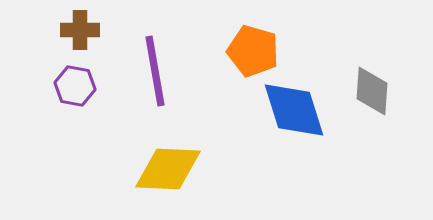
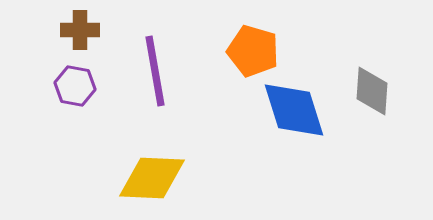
yellow diamond: moved 16 px left, 9 px down
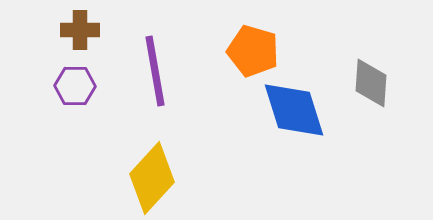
purple hexagon: rotated 9 degrees counterclockwise
gray diamond: moved 1 px left, 8 px up
yellow diamond: rotated 50 degrees counterclockwise
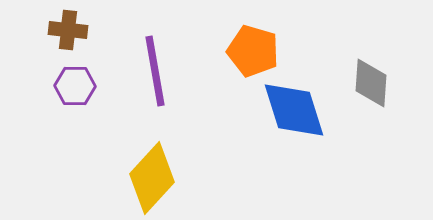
brown cross: moved 12 px left; rotated 6 degrees clockwise
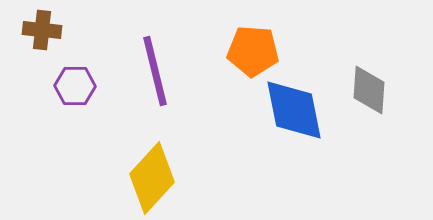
brown cross: moved 26 px left
orange pentagon: rotated 12 degrees counterclockwise
purple line: rotated 4 degrees counterclockwise
gray diamond: moved 2 px left, 7 px down
blue diamond: rotated 6 degrees clockwise
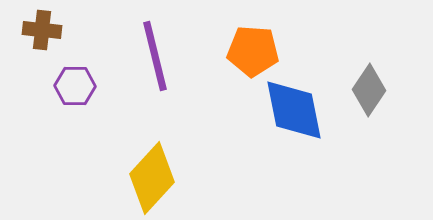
purple line: moved 15 px up
gray diamond: rotated 30 degrees clockwise
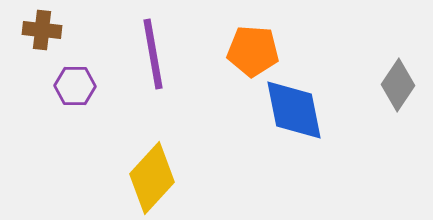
purple line: moved 2 px left, 2 px up; rotated 4 degrees clockwise
gray diamond: moved 29 px right, 5 px up
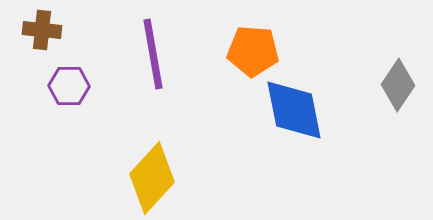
purple hexagon: moved 6 px left
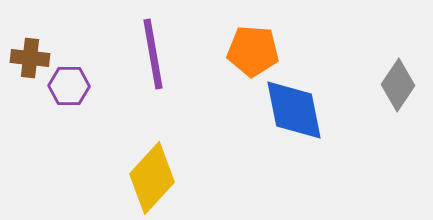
brown cross: moved 12 px left, 28 px down
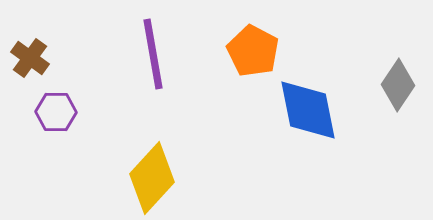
orange pentagon: rotated 24 degrees clockwise
brown cross: rotated 30 degrees clockwise
purple hexagon: moved 13 px left, 26 px down
blue diamond: moved 14 px right
